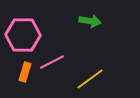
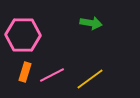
green arrow: moved 1 px right, 2 px down
pink line: moved 13 px down
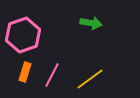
pink hexagon: rotated 20 degrees counterclockwise
pink line: rotated 35 degrees counterclockwise
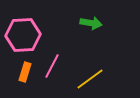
pink hexagon: rotated 16 degrees clockwise
pink line: moved 9 px up
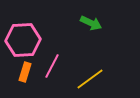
green arrow: rotated 15 degrees clockwise
pink hexagon: moved 5 px down
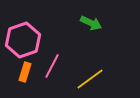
pink hexagon: rotated 16 degrees counterclockwise
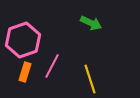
yellow line: rotated 72 degrees counterclockwise
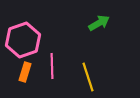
green arrow: moved 8 px right; rotated 55 degrees counterclockwise
pink line: rotated 30 degrees counterclockwise
yellow line: moved 2 px left, 2 px up
